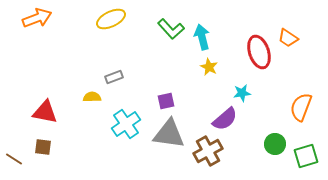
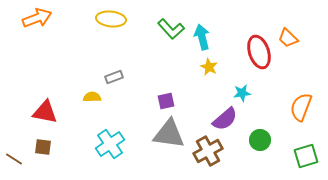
yellow ellipse: rotated 32 degrees clockwise
orange trapezoid: rotated 10 degrees clockwise
cyan cross: moved 16 px left, 20 px down
green circle: moved 15 px left, 4 px up
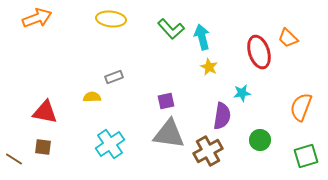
purple semicircle: moved 3 px left, 3 px up; rotated 40 degrees counterclockwise
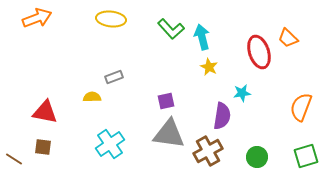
green circle: moved 3 px left, 17 px down
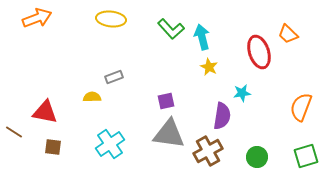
orange trapezoid: moved 4 px up
brown square: moved 10 px right
brown line: moved 27 px up
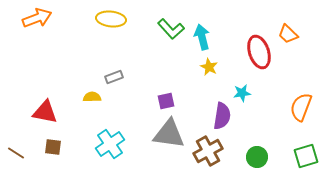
brown line: moved 2 px right, 21 px down
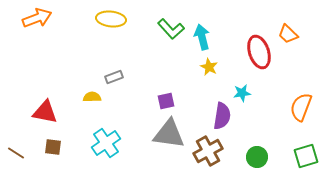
cyan cross: moved 4 px left, 1 px up
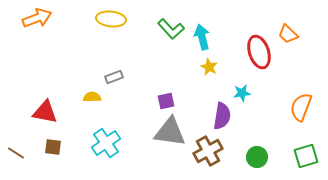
gray triangle: moved 1 px right, 2 px up
